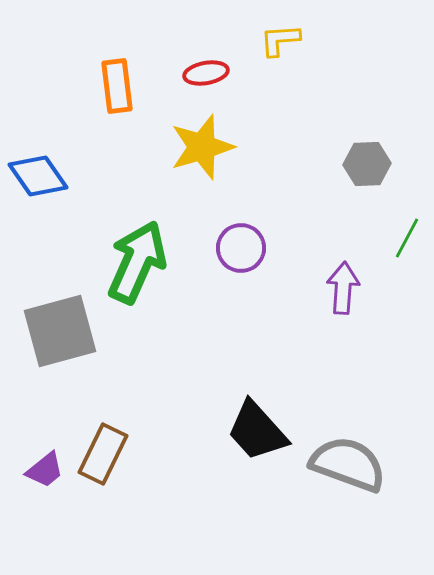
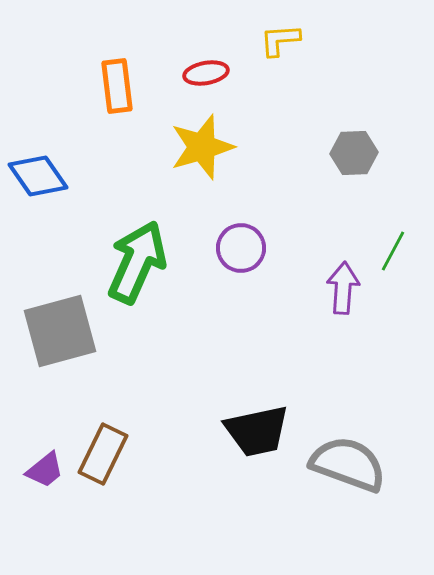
gray hexagon: moved 13 px left, 11 px up
green line: moved 14 px left, 13 px down
black trapezoid: rotated 60 degrees counterclockwise
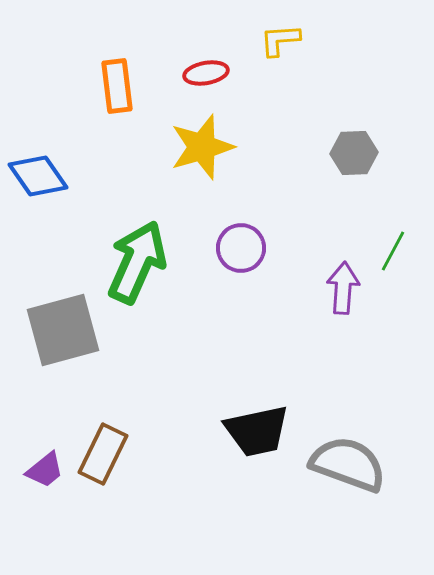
gray square: moved 3 px right, 1 px up
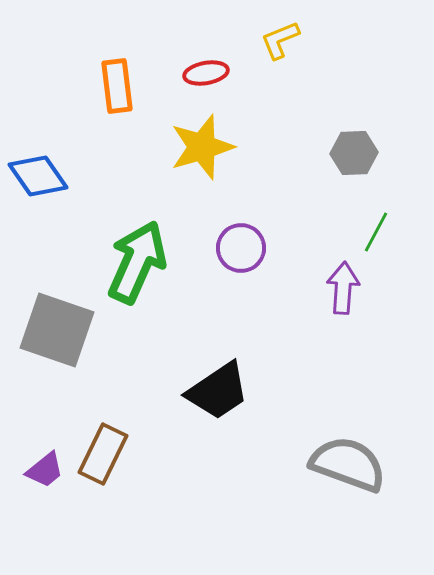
yellow L-shape: rotated 18 degrees counterclockwise
green line: moved 17 px left, 19 px up
gray square: moved 6 px left; rotated 34 degrees clockwise
black trapezoid: moved 39 px left, 40 px up; rotated 22 degrees counterclockwise
